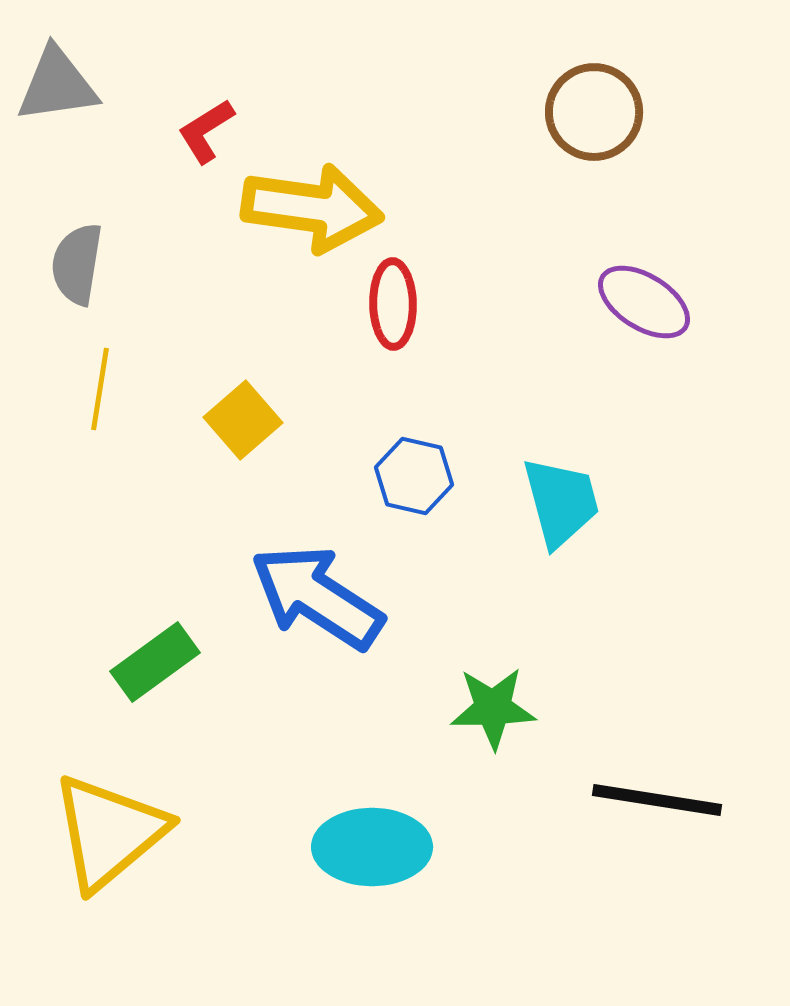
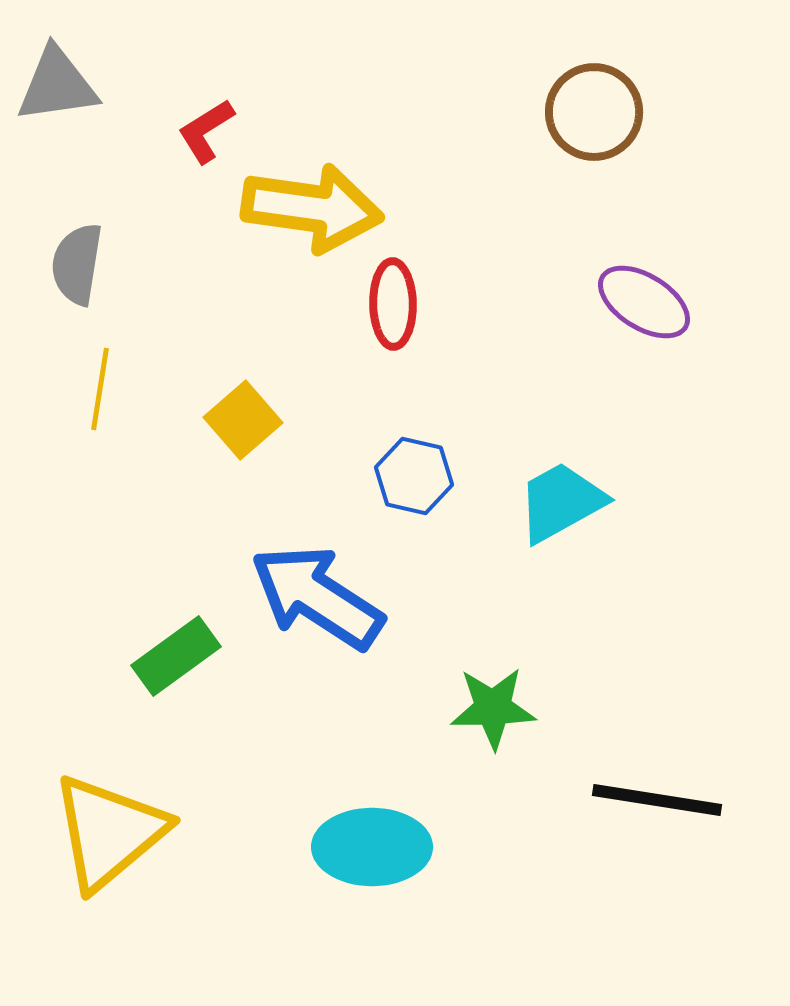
cyan trapezoid: rotated 104 degrees counterclockwise
green rectangle: moved 21 px right, 6 px up
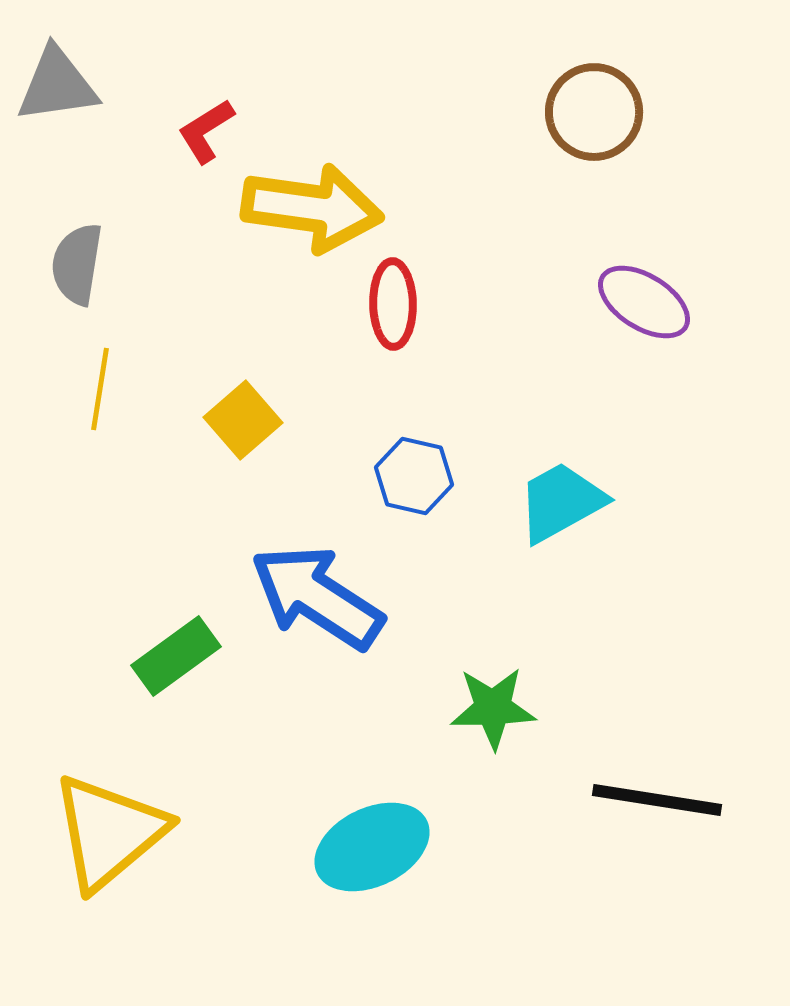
cyan ellipse: rotated 26 degrees counterclockwise
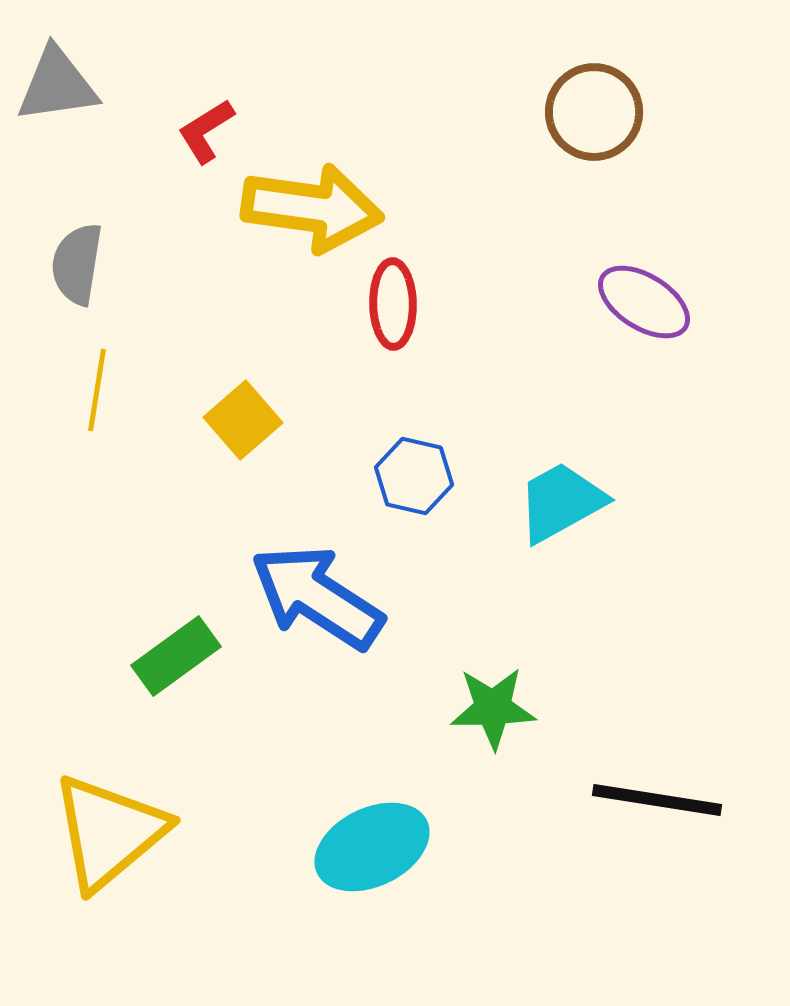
yellow line: moved 3 px left, 1 px down
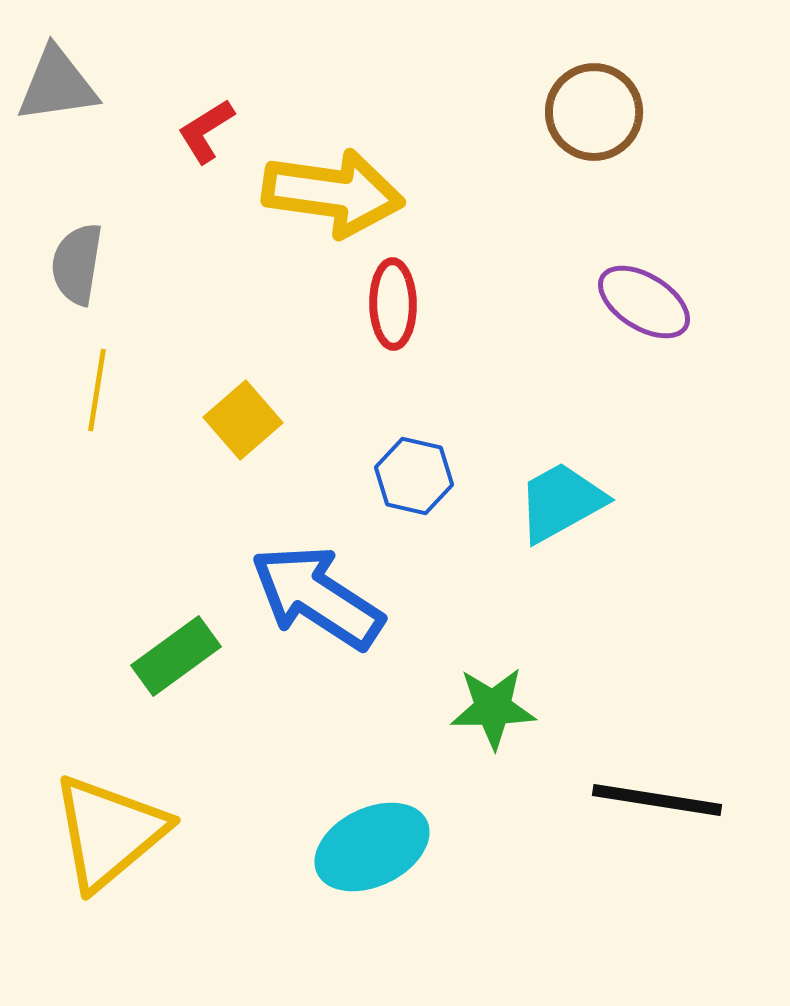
yellow arrow: moved 21 px right, 15 px up
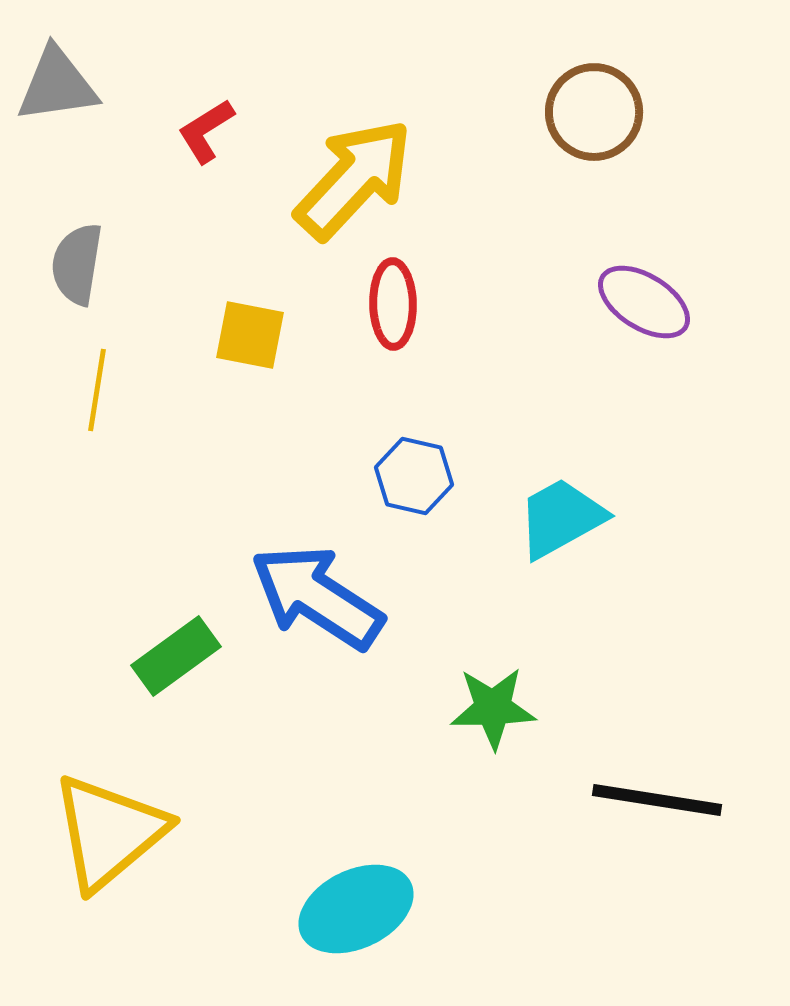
yellow arrow: moved 21 px right, 14 px up; rotated 55 degrees counterclockwise
yellow square: moved 7 px right, 85 px up; rotated 38 degrees counterclockwise
cyan trapezoid: moved 16 px down
cyan ellipse: moved 16 px left, 62 px down
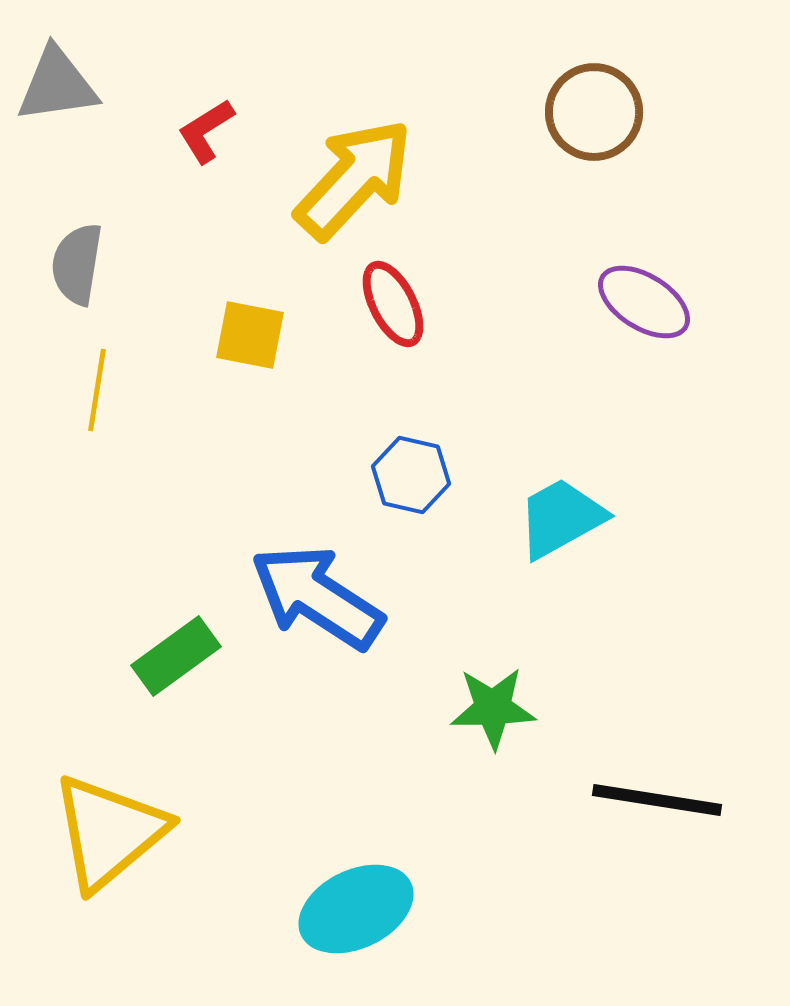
red ellipse: rotated 26 degrees counterclockwise
blue hexagon: moved 3 px left, 1 px up
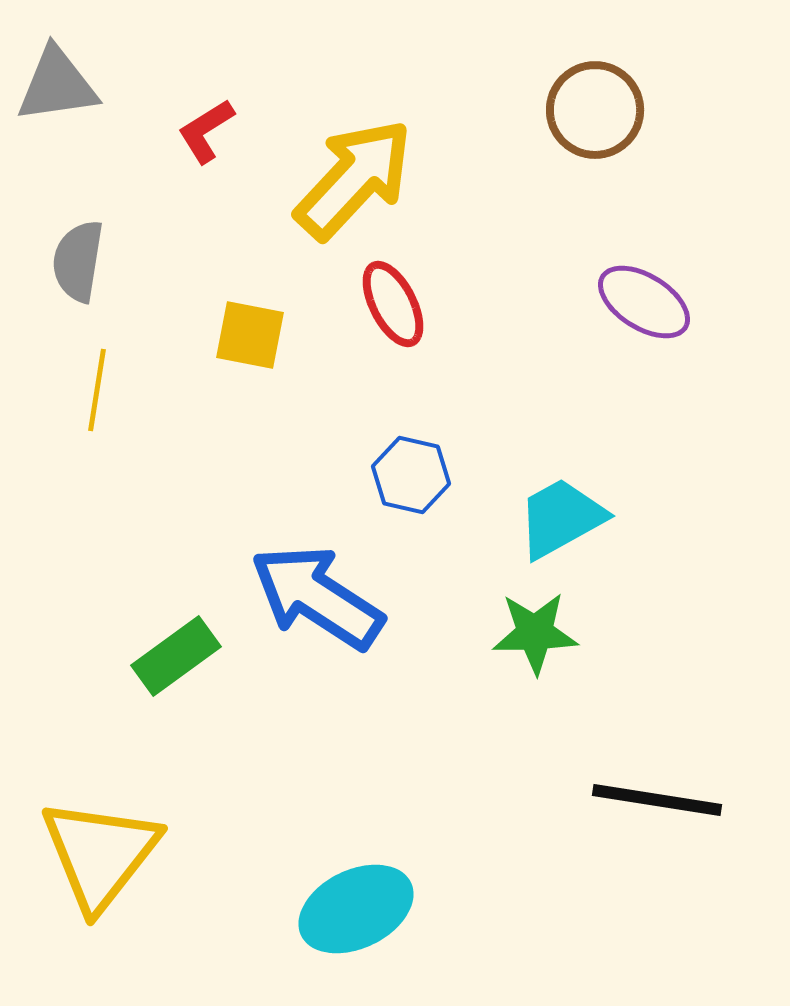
brown circle: moved 1 px right, 2 px up
gray semicircle: moved 1 px right, 3 px up
green star: moved 42 px right, 75 px up
yellow triangle: moved 9 px left, 22 px down; rotated 12 degrees counterclockwise
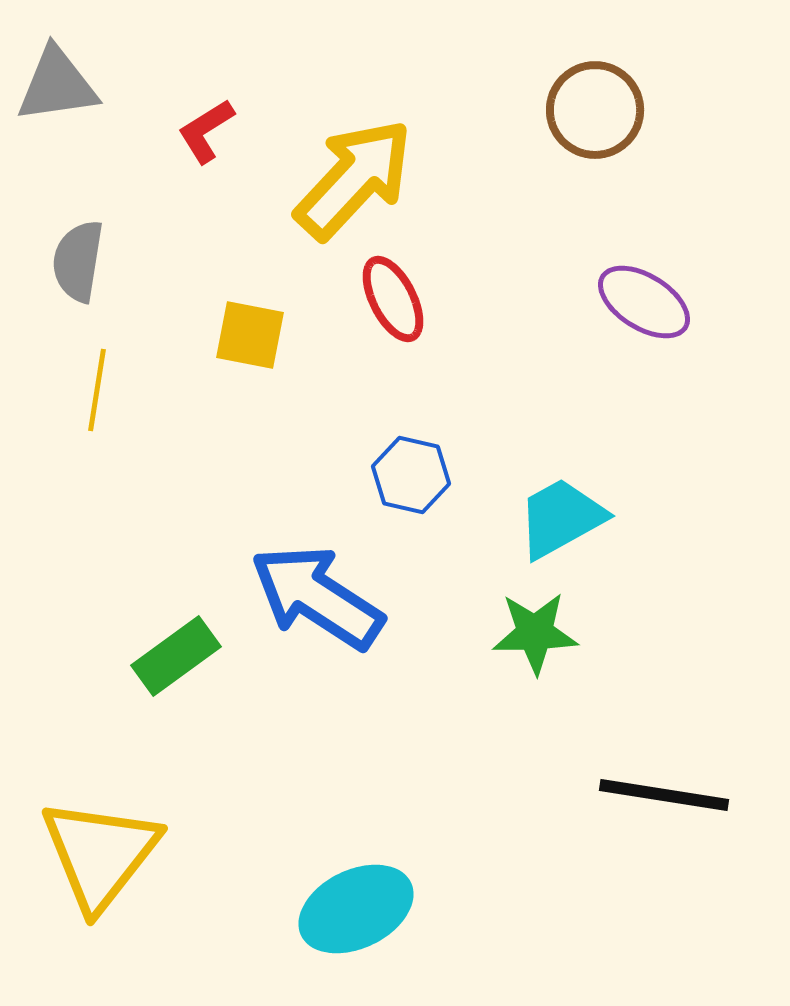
red ellipse: moved 5 px up
black line: moved 7 px right, 5 px up
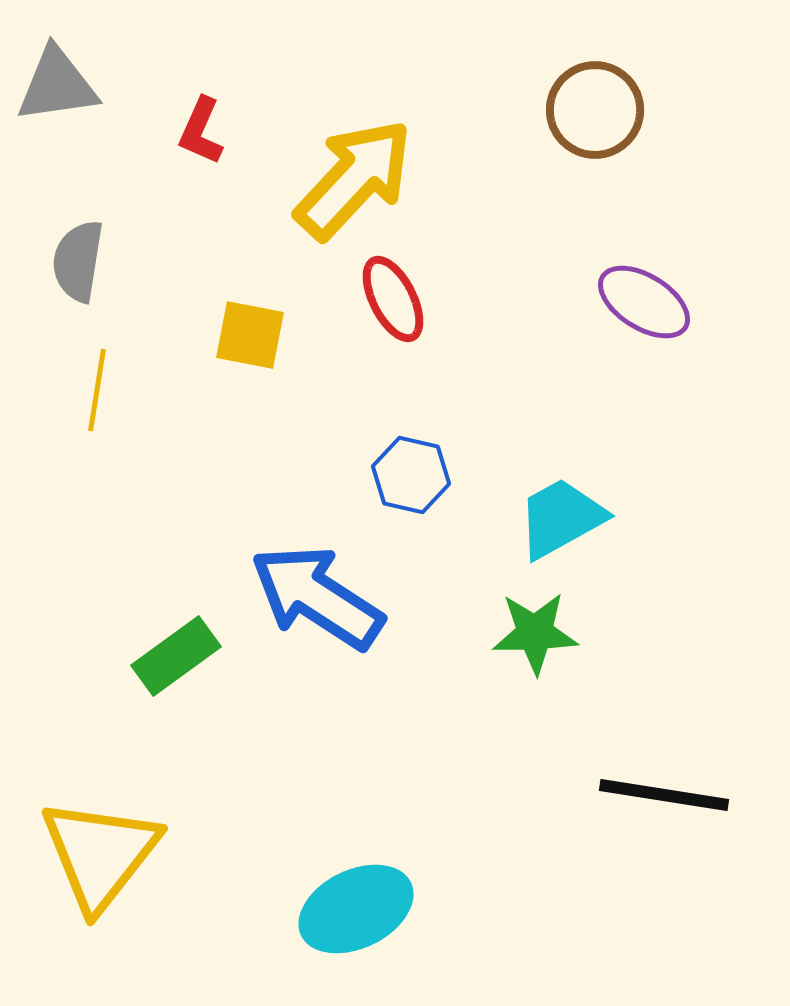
red L-shape: moved 5 px left; rotated 34 degrees counterclockwise
